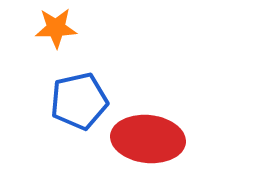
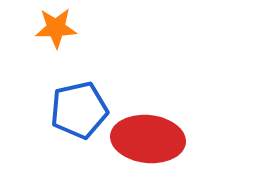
blue pentagon: moved 9 px down
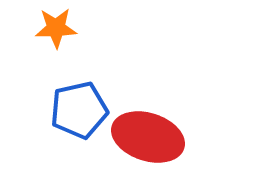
red ellipse: moved 2 px up; rotated 12 degrees clockwise
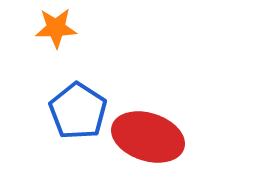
blue pentagon: moved 1 px left, 1 px down; rotated 26 degrees counterclockwise
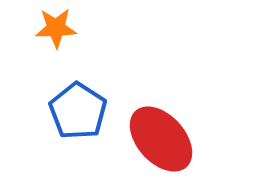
red ellipse: moved 13 px right, 2 px down; rotated 30 degrees clockwise
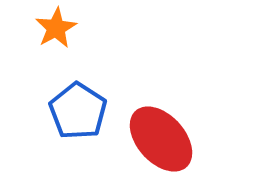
orange star: rotated 27 degrees counterclockwise
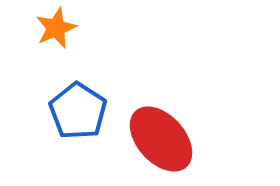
orange star: rotated 6 degrees clockwise
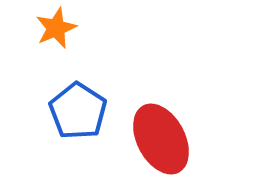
red ellipse: rotated 14 degrees clockwise
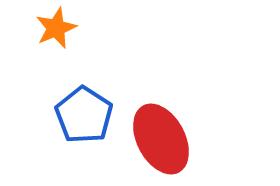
blue pentagon: moved 6 px right, 4 px down
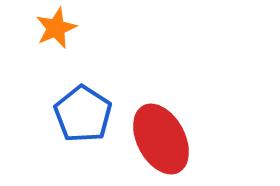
blue pentagon: moved 1 px left, 1 px up
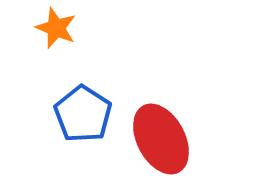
orange star: rotated 27 degrees counterclockwise
